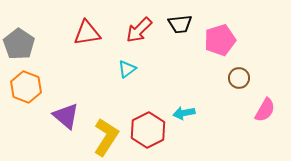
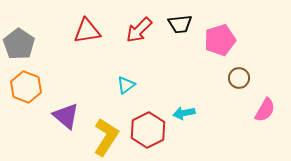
red triangle: moved 2 px up
cyan triangle: moved 1 px left, 16 px down
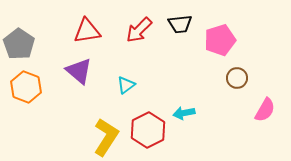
brown circle: moved 2 px left
purple triangle: moved 13 px right, 45 px up
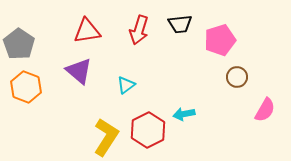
red arrow: rotated 28 degrees counterclockwise
brown circle: moved 1 px up
cyan arrow: moved 1 px down
